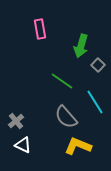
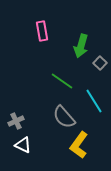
pink rectangle: moved 2 px right, 2 px down
gray square: moved 2 px right, 2 px up
cyan line: moved 1 px left, 1 px up
gray semicircle: moved 2 px left
gray cross: rotated 14 degrees clockwise
yellow L-shape: moved 1 px right, 1 px up; rotated 76 degrees counterclockwise
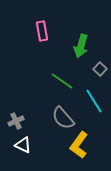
gray square: moved 6 px down
gray semicircle: moved 1 px left, 1 px down
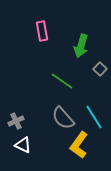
cyan line: moved 16 px down
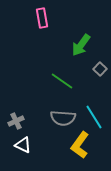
pink rectangle: moved 13 px up
green arrow: moved 1 px up; rotated 20 degrees clockwise
gray semicircle: rotated 45 degrees counterclockwise
yellow L-shape: moved 1 px right
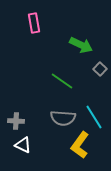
pink rectangle: moved 8 px left, 5 px down
green arrow: rotated 100 degrees counterclockwise
gray cross: rotated 28 degrees clockwise
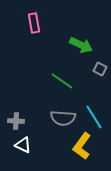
gray square: rotated 16 degrees counterclockwise
yellow L-shape: moved 2 px right, 1 px down
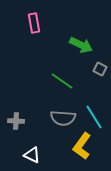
white triangle: moved 9 px right, 10 px down
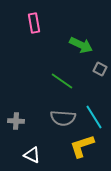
yellow L-shape: rotated 36 degrees clockwise
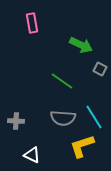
pink rectangle: moved 2 px left
